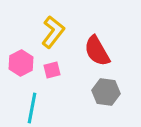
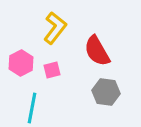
yellow L-shape: moved 2 px right, 4 px up
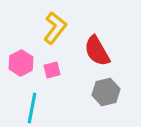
gray hexagon: rotated 20 degrees counterclockwise
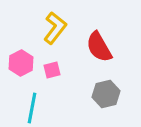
red semicircle: moved 2 px right, 4 px up
gray hexagon: moved 2 px down
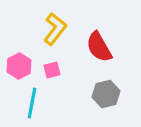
yellow L-shape: moved 1 px down
pink hexagon: moved 2 px left, 3 px down
cyan line: moved 5 px up
